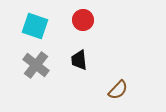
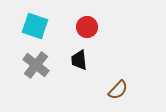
red circle: moved 4 px right, 7 px down
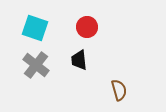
cyan square: moved 2 px down
brown semicircle: moved 1 px right; rotated 60 degrees counterclockwise
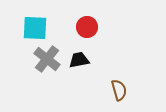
cyan square: rotated 16 degrees counterclockwise
black trapezoid: rotated 85 degrees clockwise
gray cross: moved 11 px right, 6 px up
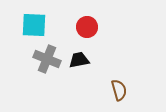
cyan square: moved 1 px left, 3 px up
gray cross: rotated 16 degrees counterclockwise
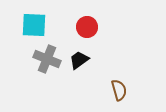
black trapezoid: rotated 25 degrees counterclockwise
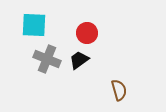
red circle: moved 6 px down
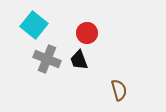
cyan square: rotated 36 degrees clockwise
black trapezoid: rotated 75 degrees counterclockwise
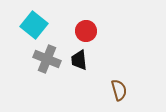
red circle: moved 1 px left, 2 px up
black trapezoid: rotated 15 degrees clockwise
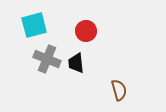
cyan square: rotated 36 degrees clockwise
black trapezoid: moved 3 px left, 3 px down
